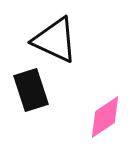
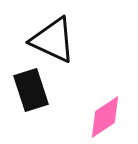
black triangle: moved 2 px left
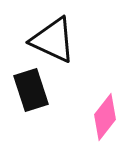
pink diamond: rotated 18 degrees counterclockwise
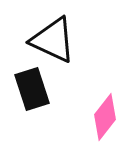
black rectangle: moved 1 px right, 1 px up
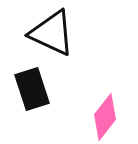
black triangle: moved 1 px left, 7 px up
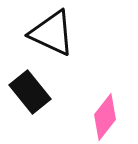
black rectangle: moved 2 px left, 3 px down; rotated 21 degrees counterclockwise
